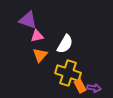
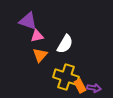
purple triangle: moved 1 px down
yellow cross: moved 2 px left, 4 px down
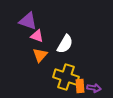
pink triangle: rotated 32 degrees clockwise
orange rectangle: rotated 24 degrees clockwise
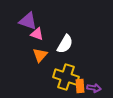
pink triangle: moved 2 px up
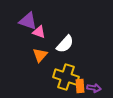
pink triangle: moved 2 px right, 2 px up
white semicircle: rotated 12 degrees clockwise
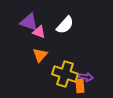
purple triangle: moved 1 px right, 1 px down
white semicircle: moved 19 px up
yellow cross: moved 1 px left, 3 px up
purple arrow: moved 8 px left, 11 px up
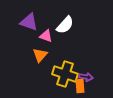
pink triangle: moved 7 px right, 4 px down
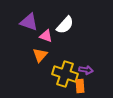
purple arrow: moved 7 px up
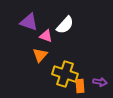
purple arrow: moved 14 px right, 12 px down
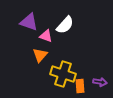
yellow cross: moved 2 px left
